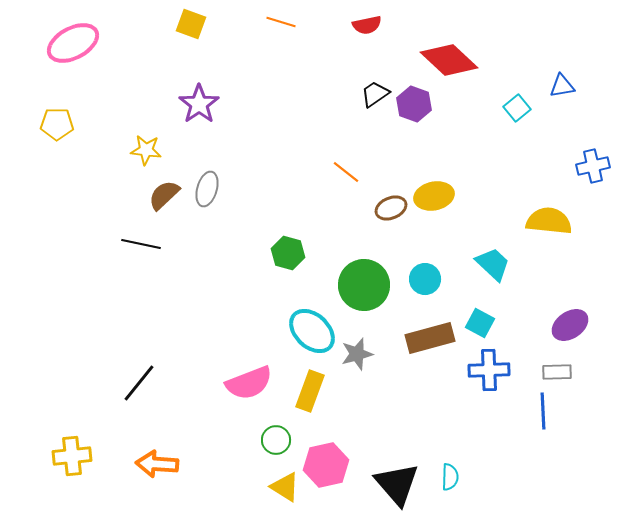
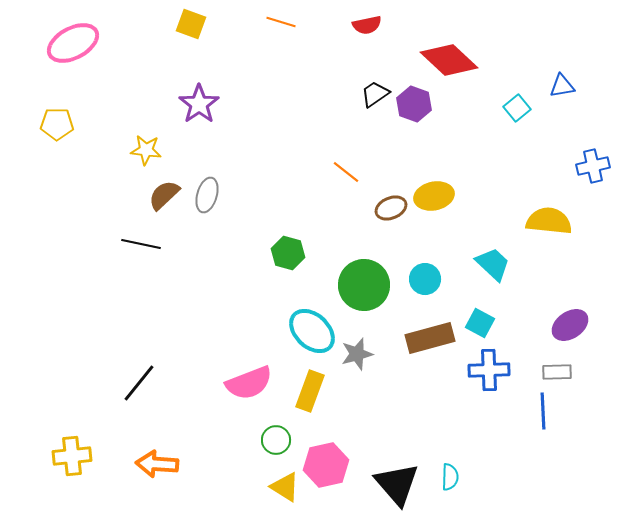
gray ellipse at (207, 189): moved 6 px down
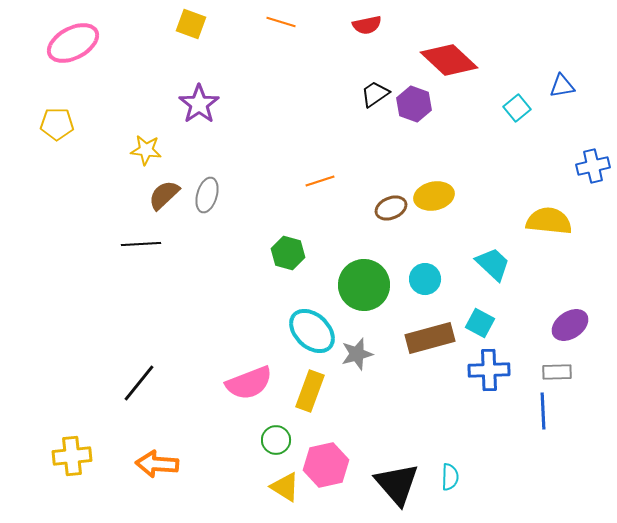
orange line at (346, 172): moved 26 px left, 9 px down; rotated 56 degrees counterclockwise
black line at (141, 244): rotated 15 degrees counterclockwise
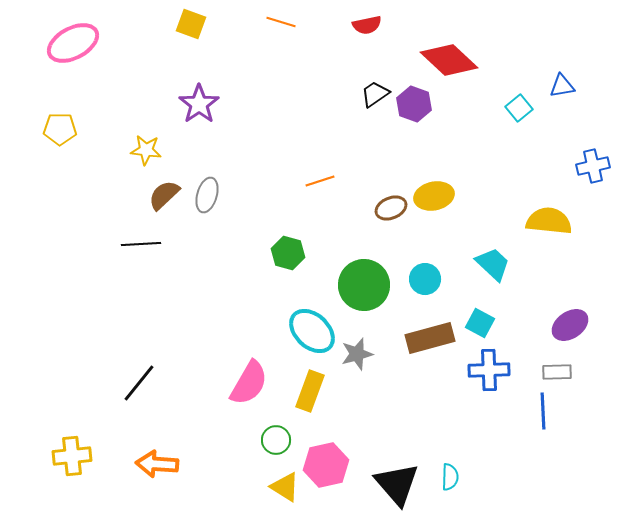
cyan square at (517, 108): moved 2 px right
yellow pentagon at (57, 124): moved 3 px right, 5 px down
pink semicircle at (249, 383): rotated 39 degrees counterclockwise
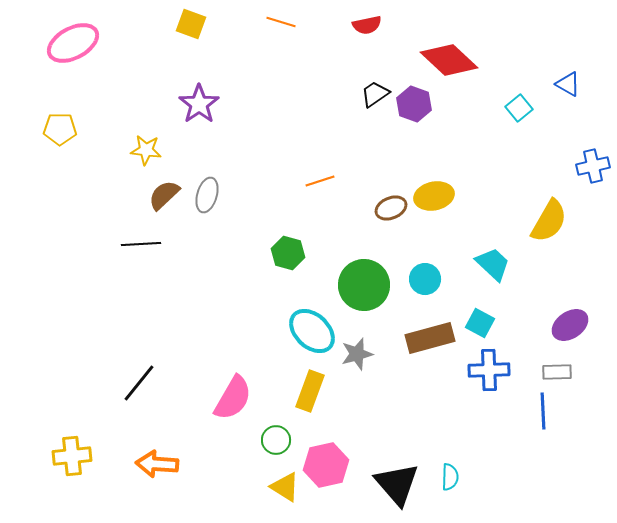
blue triangle at (562, 86): moved 6 px right, 2 px up; rotated 40 degrees clockwise
yellow semicircle at (549, 221): rotated 114 degrees clockwise
pink semicircle at (249, 383): moved 16 px left, 15 px down
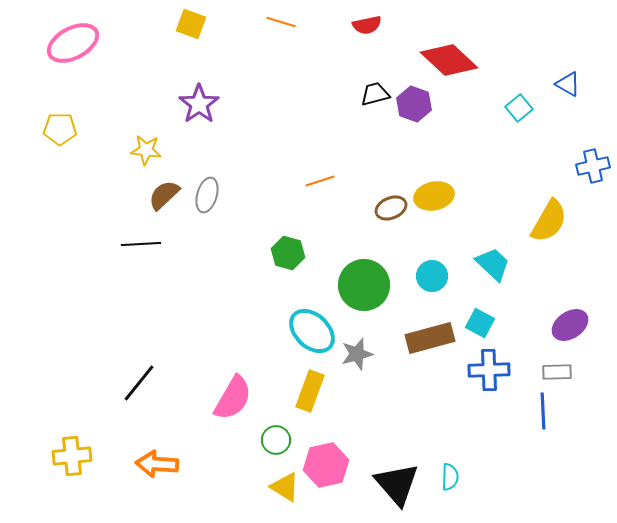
black trapezoid at (375, 94): rotated 20 degrees clockwise
cyan circle at (425, 279): moved 7 px right, 3 px up
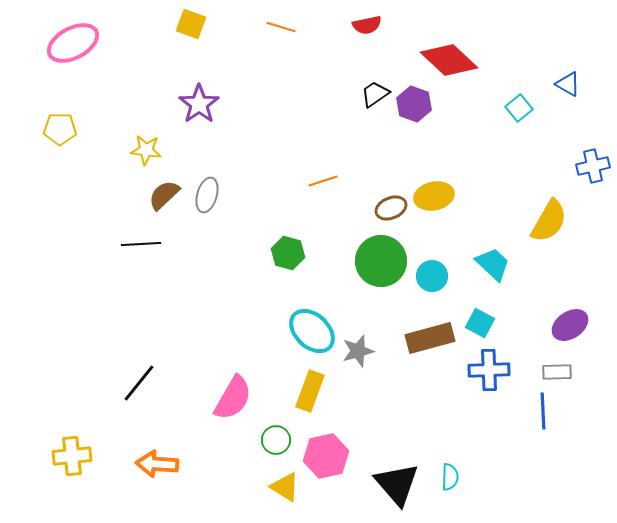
orange line at (281, 22): moved 5 px down
black trapezoid at (375, 94): rotated 20 degrees counterclockwise
orange line at (320, 181): moved 3 px right
green circle at (364, 285): moved 17 px right, 24 px up
gray star at (357, 354): moved 1 px right, 3 px up
pink hexagon at (326, 465): moved 9 px up
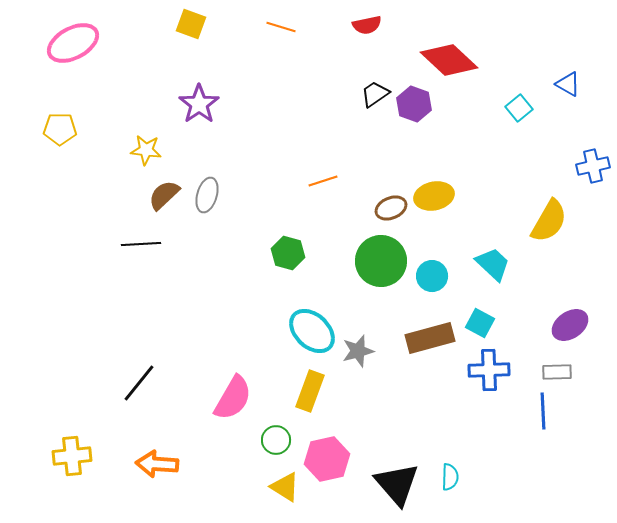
pink hexagon at (326, 456): moved 1 px right, 3 px down
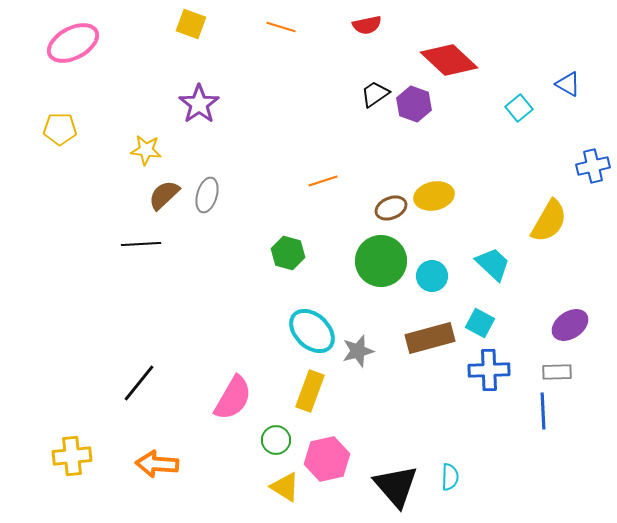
black triangle at (397, 484): moved 1 px left, 2 px down
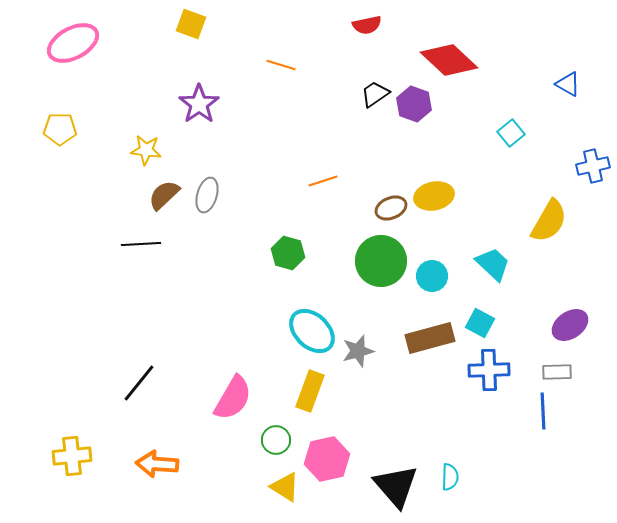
orange line at (281, 27): moved 38 px down
cyan square at (519, 108): moved 8 px left, 25 px down
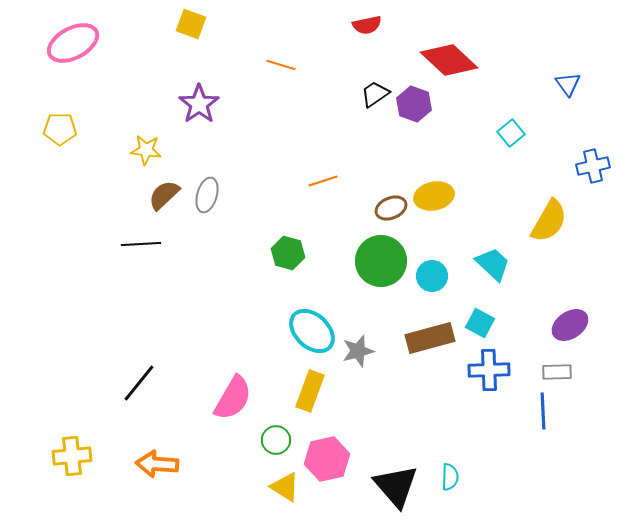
blue triangle at (568, 84): rotated 24 degrees clockwise
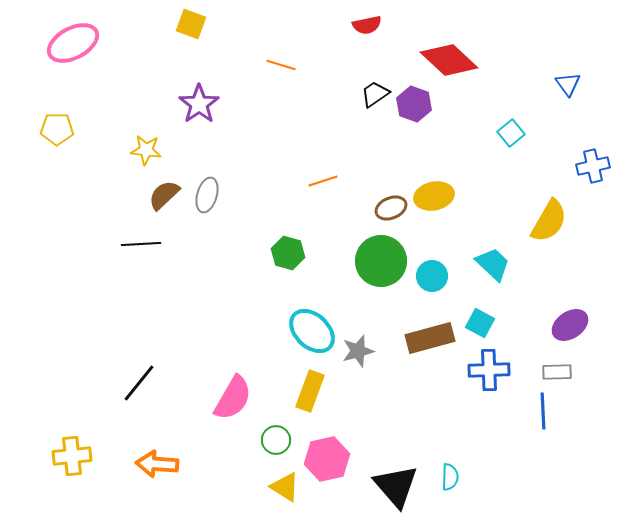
yellow pentagon at (60, 129): moved 3 px left
